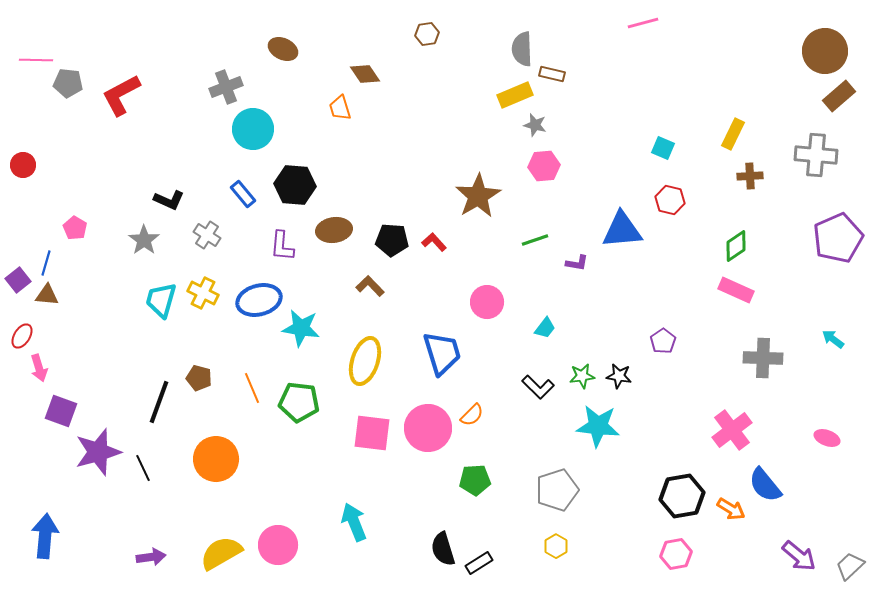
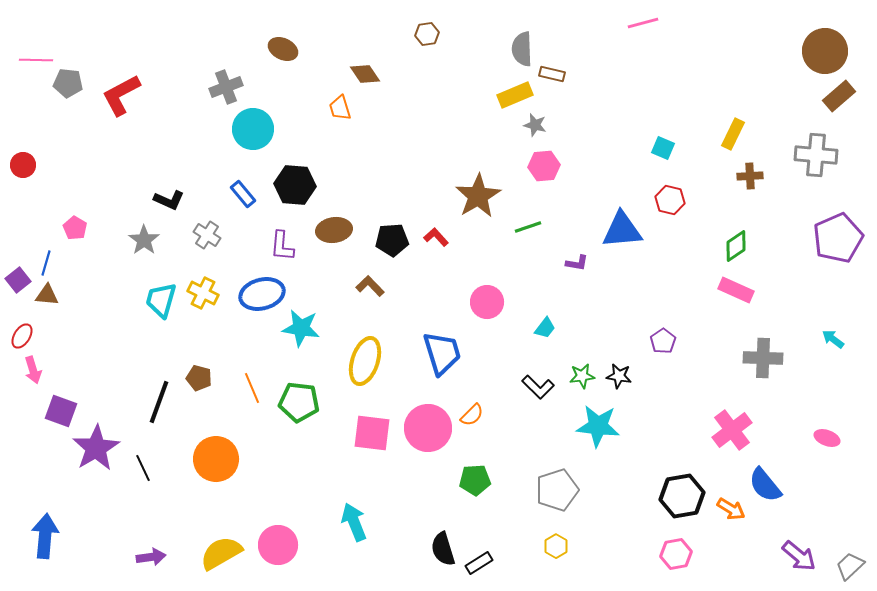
black pentagon at (392, 240): rotated 8 degrees counterclockwise
green line at (535, 240): moved 7 px left, 13 px up
red L-shape at (434, 242): moved 2 px right, 5 px up
blue ellipse at (259, 300): moved 3 px right, 6 px up
pink arrow at (39, 368): moved 6 px left, 2 px down
purple star at (98, 452): moved 2 px left, 4 px up; rotated 15 degrees counterclockwise
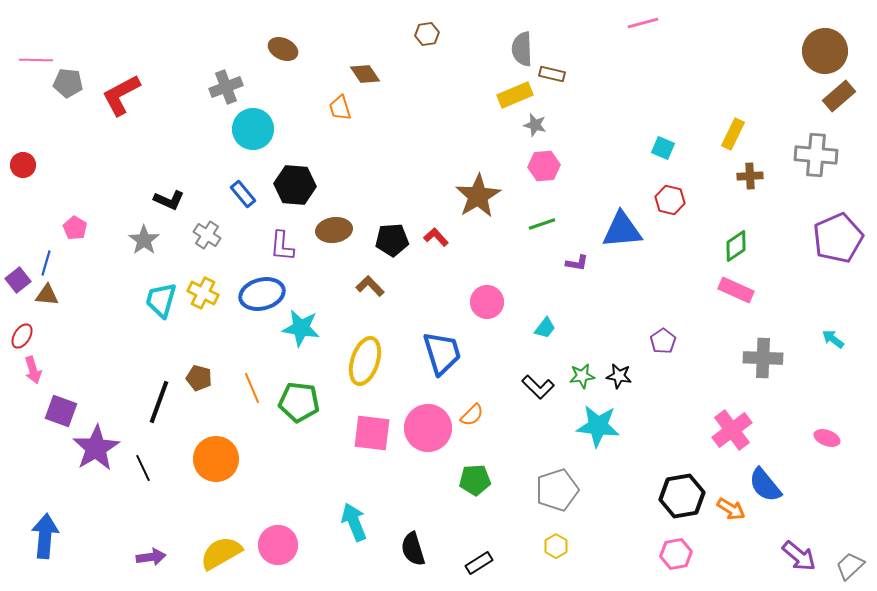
green line at (528, 227): moved 14 px right, 3 px up
black semicircle at (443, 549): moved 30 px left
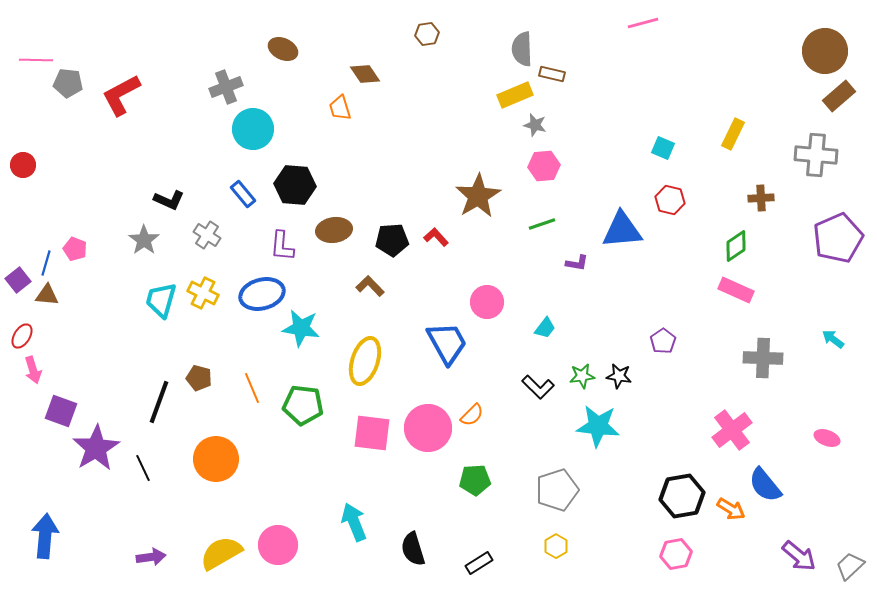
brown cross at (750, 176): moved 11 px right, 22 px down
pink pentagon at (75, 228): moved 21 px down; rotated 10 degrees counterclockwise
blue trapezoid at (442, 353): moved 5 px right, 10 px up; rotated 12 degrees counterclockwise
green pentagon at (299, 402): moved 4 px right, 3 px down
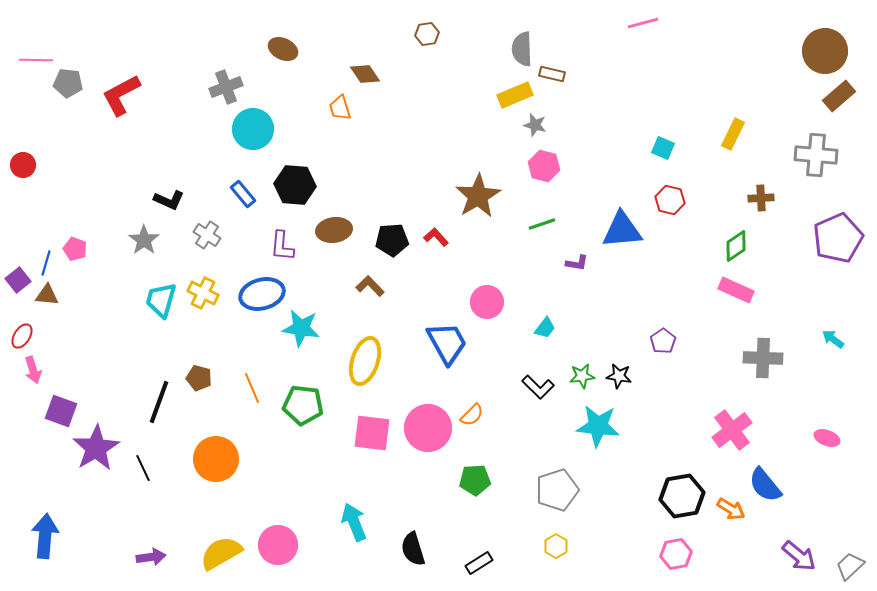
pink hexagon at (544, 166): rotated 20 degrees clockwise
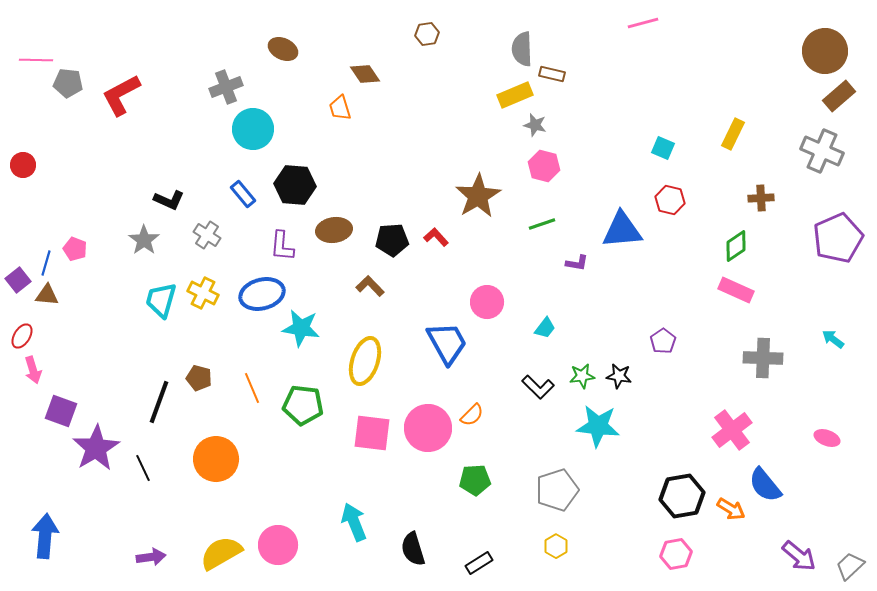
gray cross at (816, 155): moved 6 px right, 4 px up; rotated 18 degrees clockwise
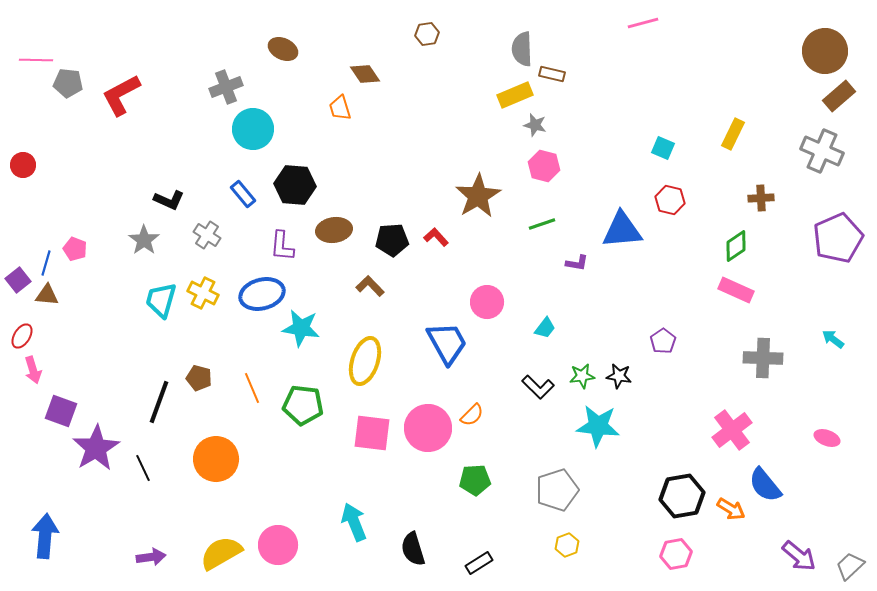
yellow hexagon at (556, 546): moved 11 px right, 1 px up; rotated 10 degrees clockwise
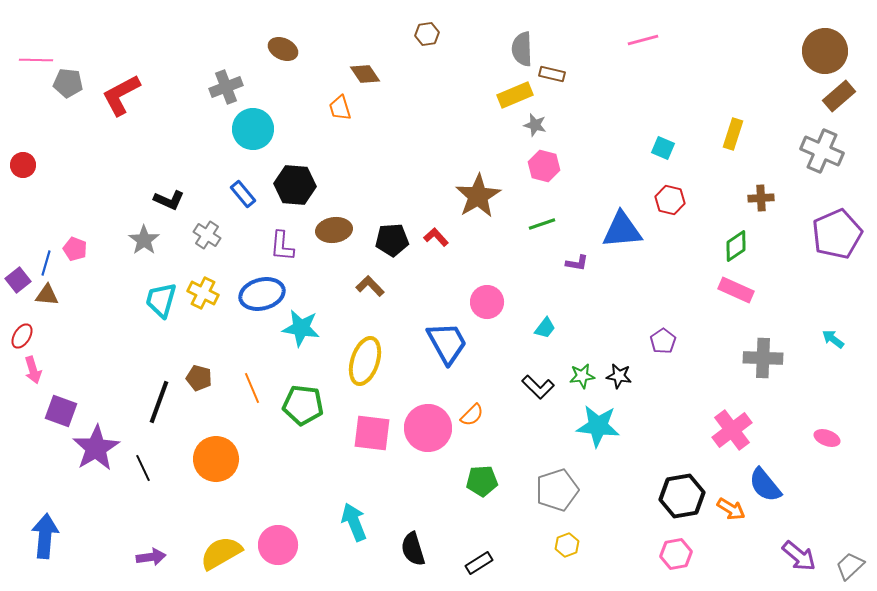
pink line at (643, 23): moved 17 px down
yellow rectangle at (733, 134): rotated 8 degrees counterclockwise
purple pentagon at (838, 238): moved 1 px left, 4 px up
green pentagon at (475, 480): moved 7 px right, 1 px down
